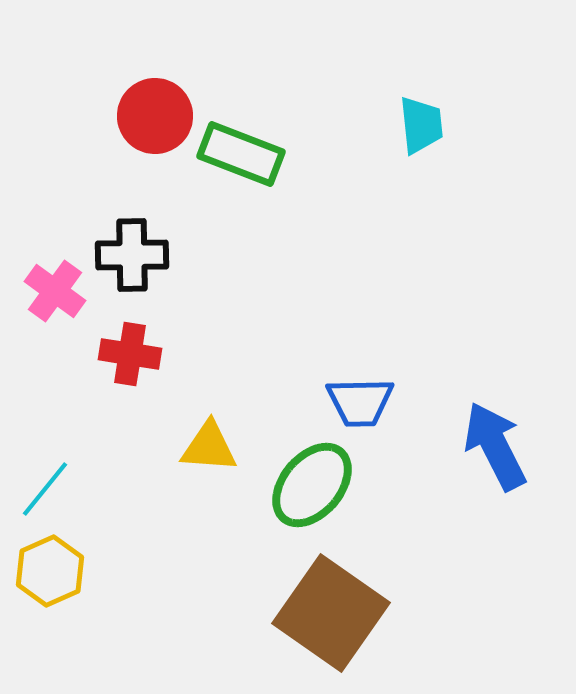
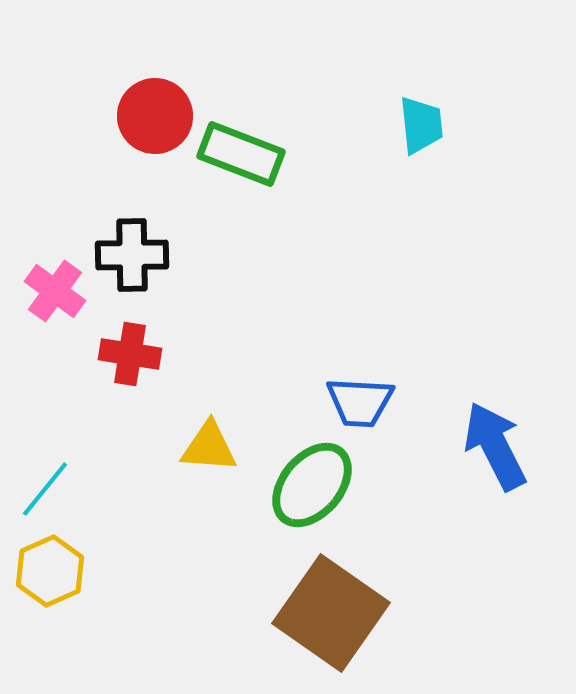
blue trapezoid: rotated 4 degrees clockwise
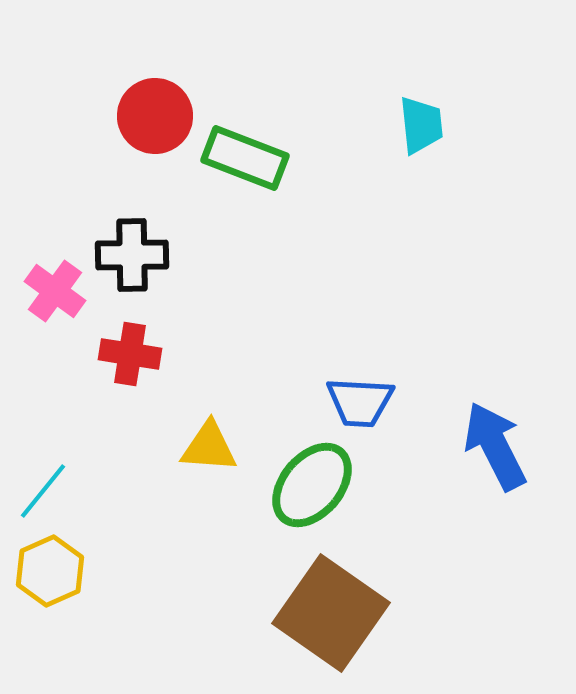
green rectangle: moved 4 px right, 4 px down
cyan line: moved 2 px left, 2 px down
